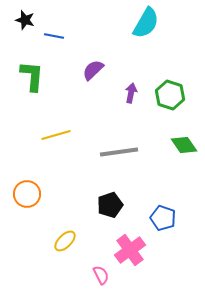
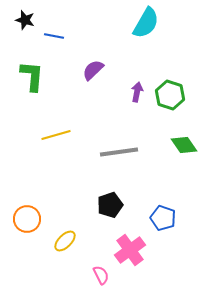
purple arrow: moved 6 px right, 1 px up
orange circle: moved 25 px down
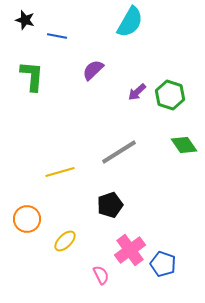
cyan semicircle: moved 16 px left, 1 px up
blue line: moved 3 px right
purple arrow: rotated 144 degrees counterclockwise
yellow line: moved 4 px right, 37 px down
gray line: rotated 24 degrees counterclockwise
blue pentagon: moved 46 px down
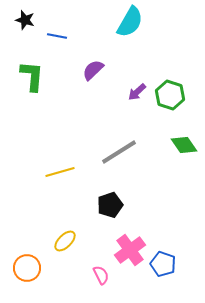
orange circle: moved 49 px down
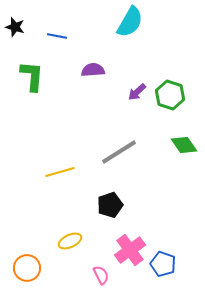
black star: moved 10 px left, 7 px down
purple semicircle: rotated 40 degrees clockwise
yellow ellipse: moved 5 px right; rotated 20 degrees clockwise
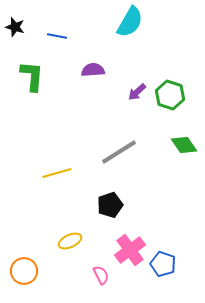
yellow line: moved 3 px left, 1 px down
orange circle: moved 3 px left, 3 px down
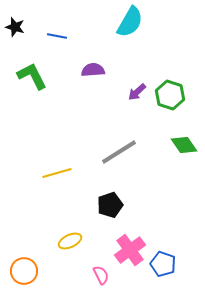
green L-shape: rotated 32 degrees counterclockwise
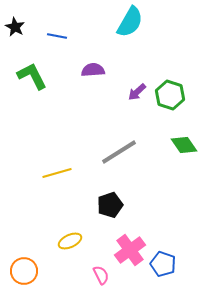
black star: rotated 12 degrees clockwise
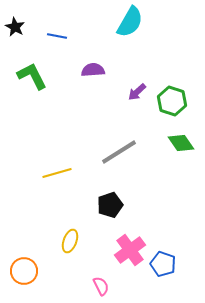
green hexagon: moved 2 px right, 6 px down
green diamond: moved 3 px left, 2 px up
yellow ellipse: rotated 45 degrees counterclockwise
pink semicircle: moved 11 px down
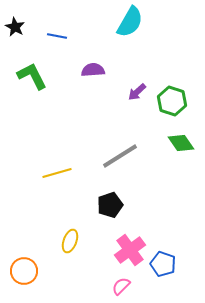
gray line: moved 1 px right, 4 px down
pink semicircle: moved 20 px right; rotated 108 degrees counterclockwise
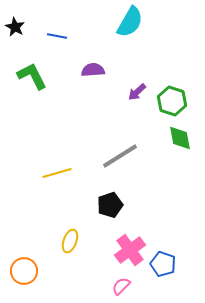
green diamond: moved 1 px left, 5 px up; rotated 24 degrees clockwise
